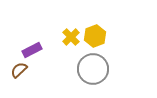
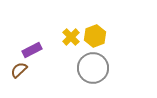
gray circle: moved 1 px up
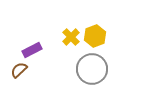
gray circle: moved 1 px left, 1 px down
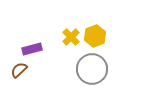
purple rectangle: moved 1 px up; rotated 12 degrees clockwise
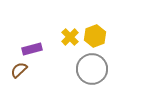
yellow cross: moved 1 px left
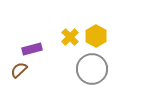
yellow hexagon: moved 1 px right; rotated 10 degrees counterclockwise
